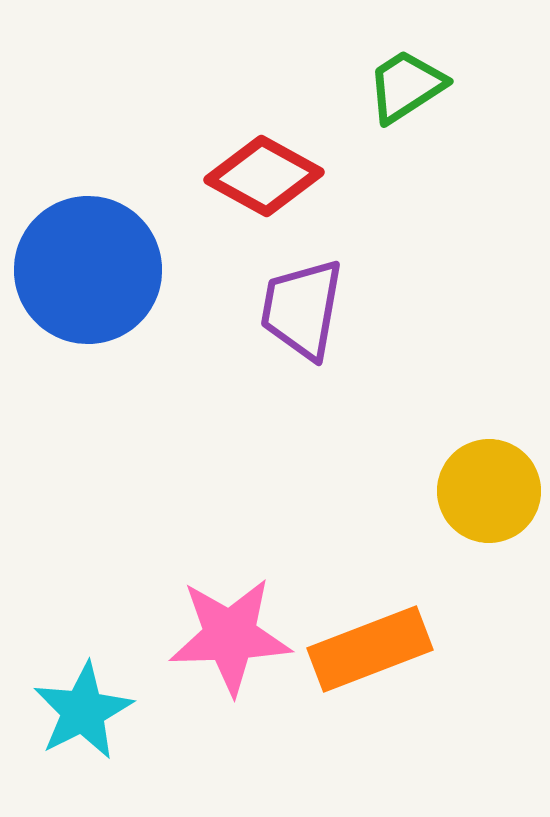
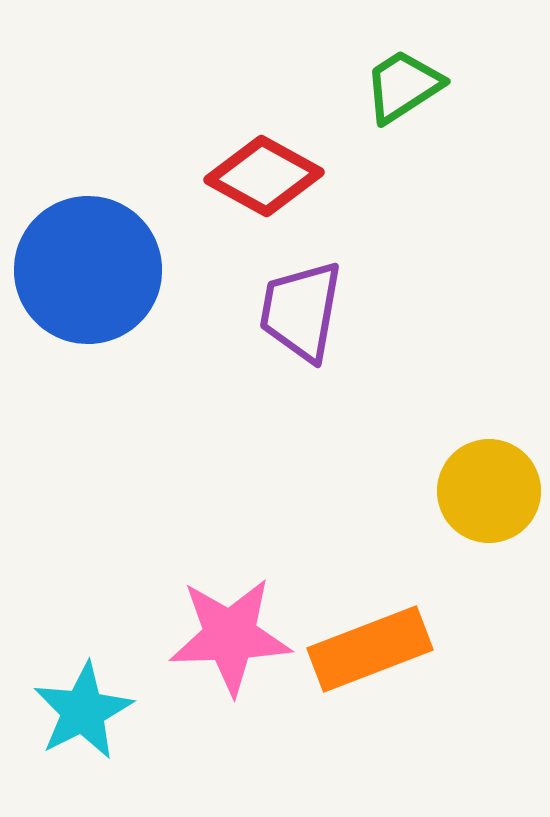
green trapezoid: moved 3 px left
purple trapezoid: moved 1 px left, 2 px down
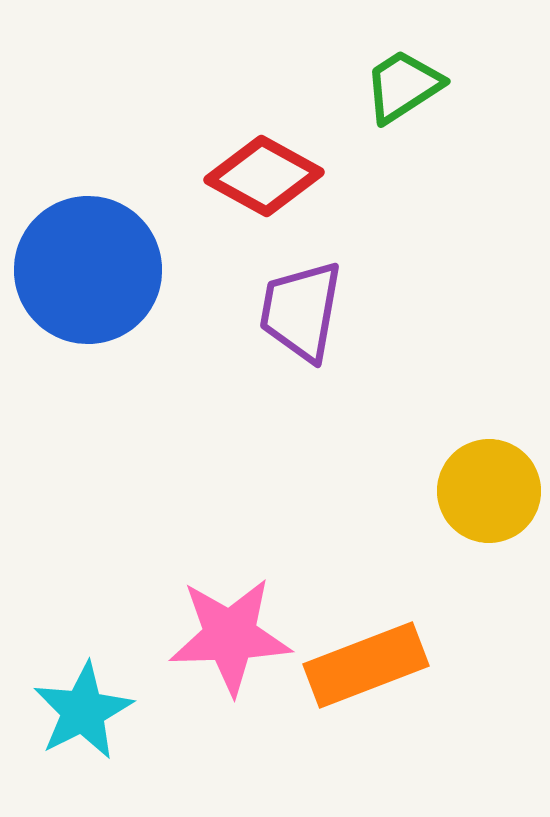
orange rectangle: moved 4 px left, 16 px down
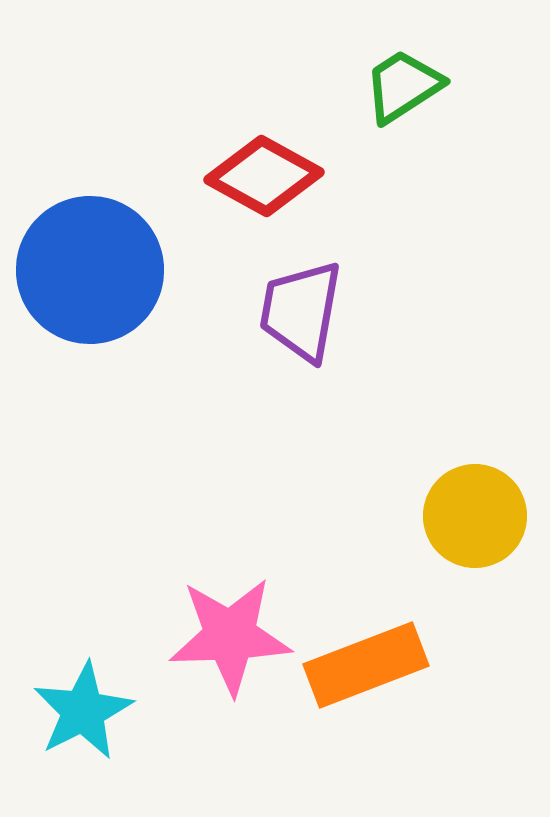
blue circle: moved 2 px right
yellow circle: moved 14 px left, 25 px down
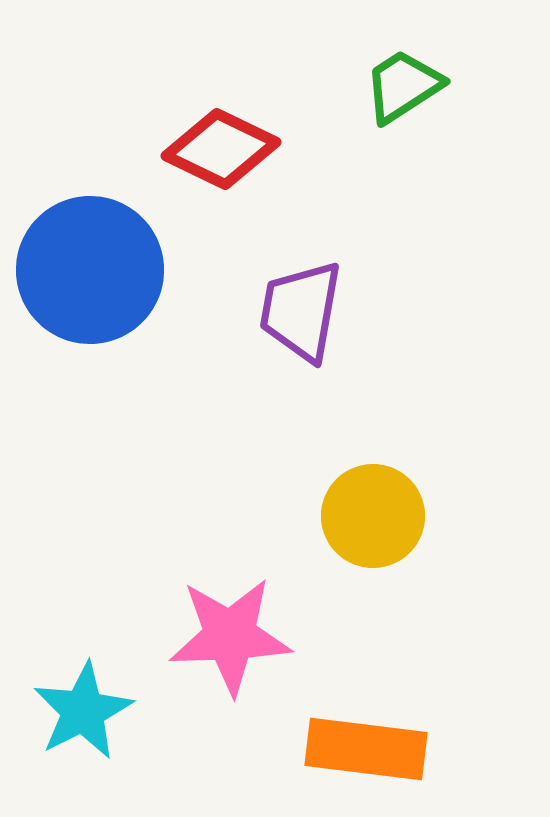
red diamond: moved 43 px left, 27 px up; rotated 3 degrees counterclockwise
yellow circle: moved 102 px left
orange rectangle: moved 84 px down; rotated 28 degrees clockwise
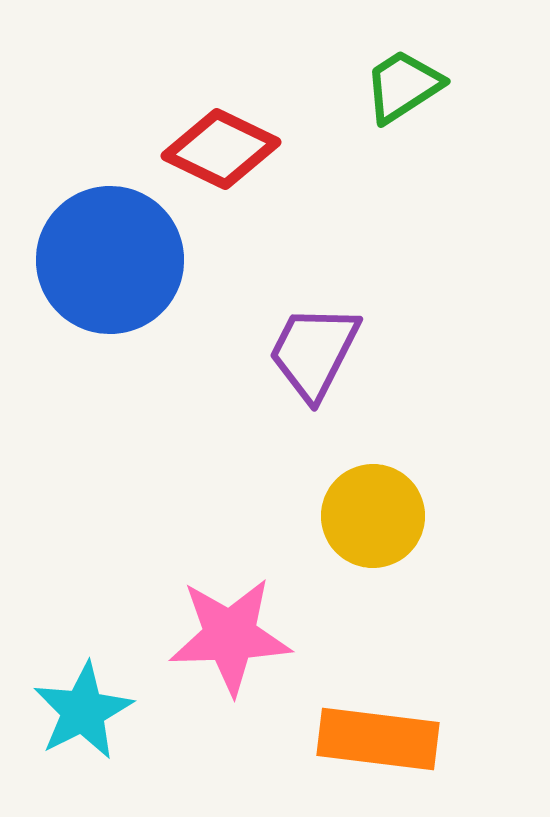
blue circle: moved 20 px right, 10 px up
purple trapezoid: moved 13 px right, 41 px down; rotated 17 degrees clockwise
orange rectangle: moved 12 px right, 10 px up
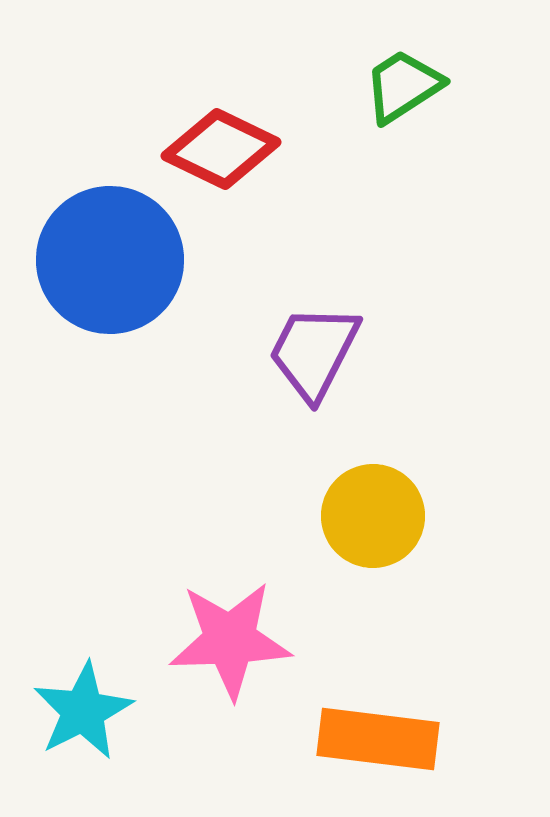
pink star: moved 4 px down
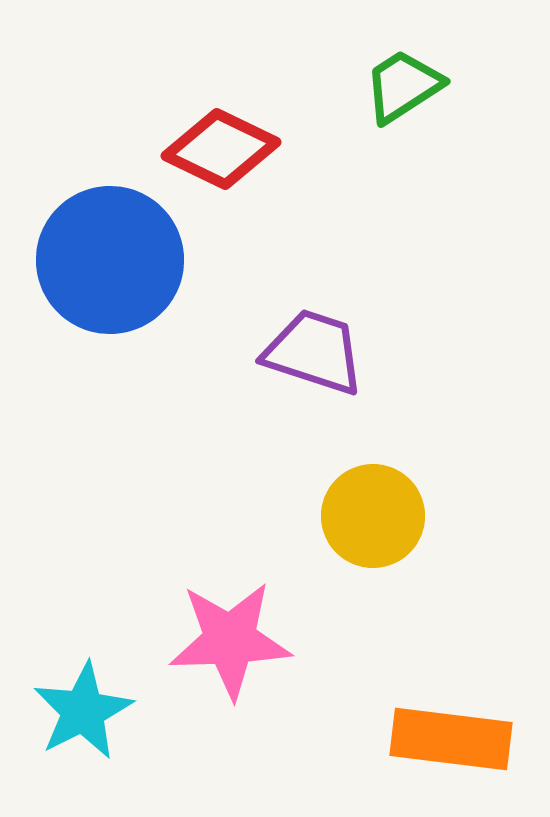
purple trapezoid: rotated 81 degrees clockwise
orange rectangle: moved 73 px right
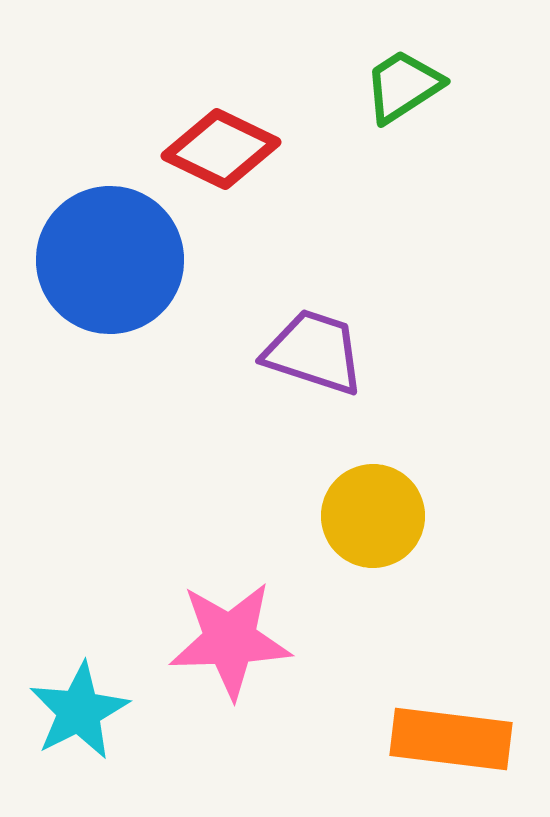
cyan star: moved 4 px left
